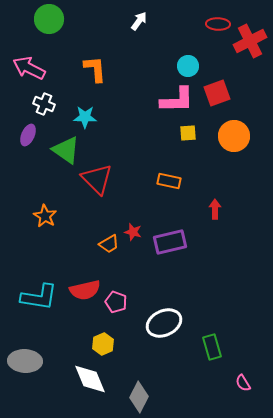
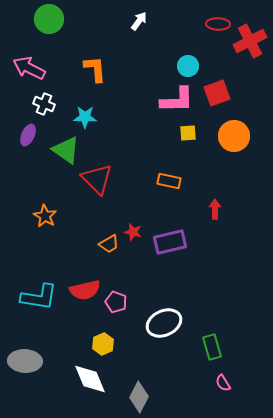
pink semicircle: moved 20 px left
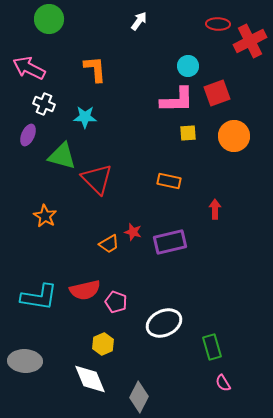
green triangle: moved 4 px left, 6 px down; rotated 20 degrees counterclockwise
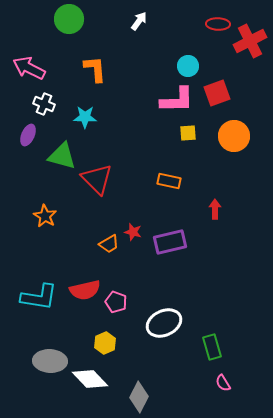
green circle: moved 20 px right
yellow hexagon: moved 2 px right, 1 px up
gray ellipse: moved 25 px right
white diamond: rotated 21 degrees counterclockwise
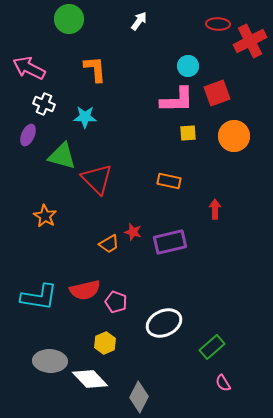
green rectangle: rotated 65 degrees clockwise
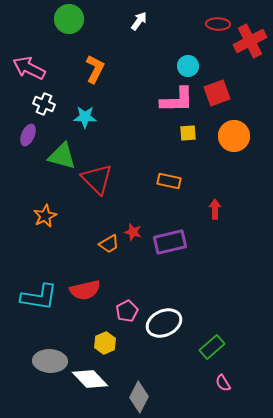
orange L-shape: rotated 32 degrees clockwise
orange star: rotated 15 degrees clockwise
pink pentagon: moved 11 px right, 9 px down; rotated 25 degrees clockwise
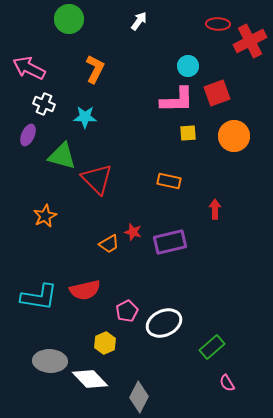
pink semicircle: moved 4 px right
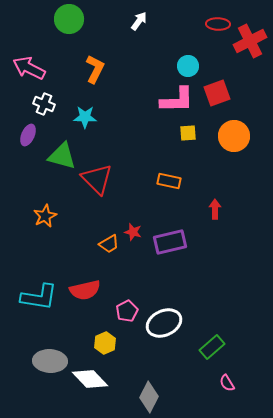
gray diamond: moved 10 px right
